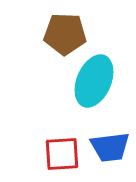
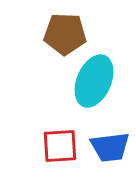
red square: moved 2 px left, 8 px up
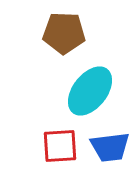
brown pentagon: moved 1 px left, 1 px up
cyan ellipse: moved 4 px left, 10 px down; rotated 15 degrees clockwise
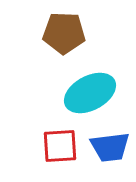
cyan ellipse: moved 2 px down; rotated 24 degrees clockwise
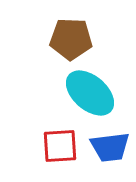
brown pentagon: moved 7 px right, 6 px down
cyan ellipse: rotated 69 degrees clockwise
